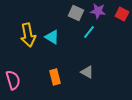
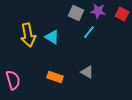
orange rectangle: rotated 56 degrees counterclockwise
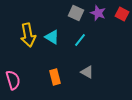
purple star: moved 2 px down; rotated 14 degrees clockwise
cyan line: moved 9 px left, 8 px down
orange rectangle: rotated 56 degrees clockwise
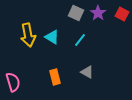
purple star: rotated 14 degrees clockwise
pink semicircle: moved 2 px down
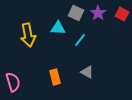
cyan triangle: moved 6 px right, 9 px up; rotated 28 degrees counterclockwise
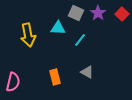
red square: rotated 16 degrees clockwise
pink semicircle: rotated 30 degrees clockwise
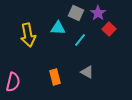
red square: moved 13 px left, 15 px down
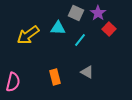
yellow arrow: rotated 65 degrees clockwise
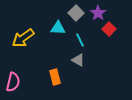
gray square: rotated 21 degrees clockwise
yellow arrow: moved 5 px left, 3 px down
cyan line: rotated 64 degrees counterclockwise
gray triangle: moved 9 px left, 12 px up
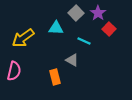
cyan triangle: moved 2 px left
cyan line: moved 4 px right, 1 px down; rotated 40 degrees counterclockwise
gray triangle: moved 6 px left
pink semicircle: moved 1 px right, 11 px up
